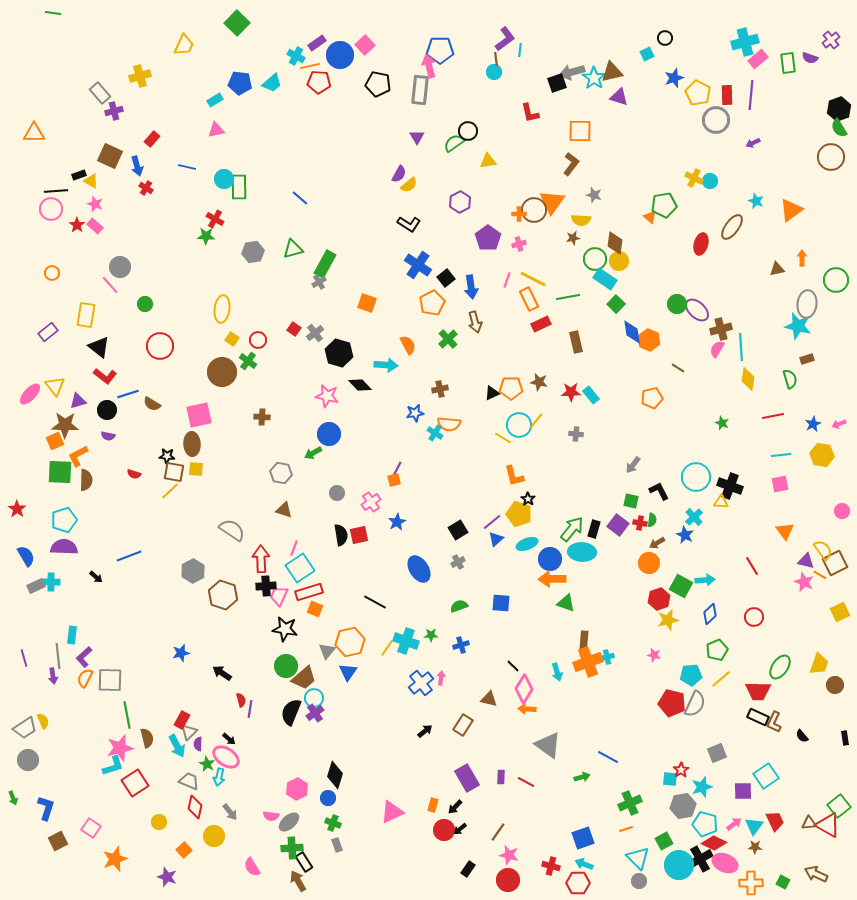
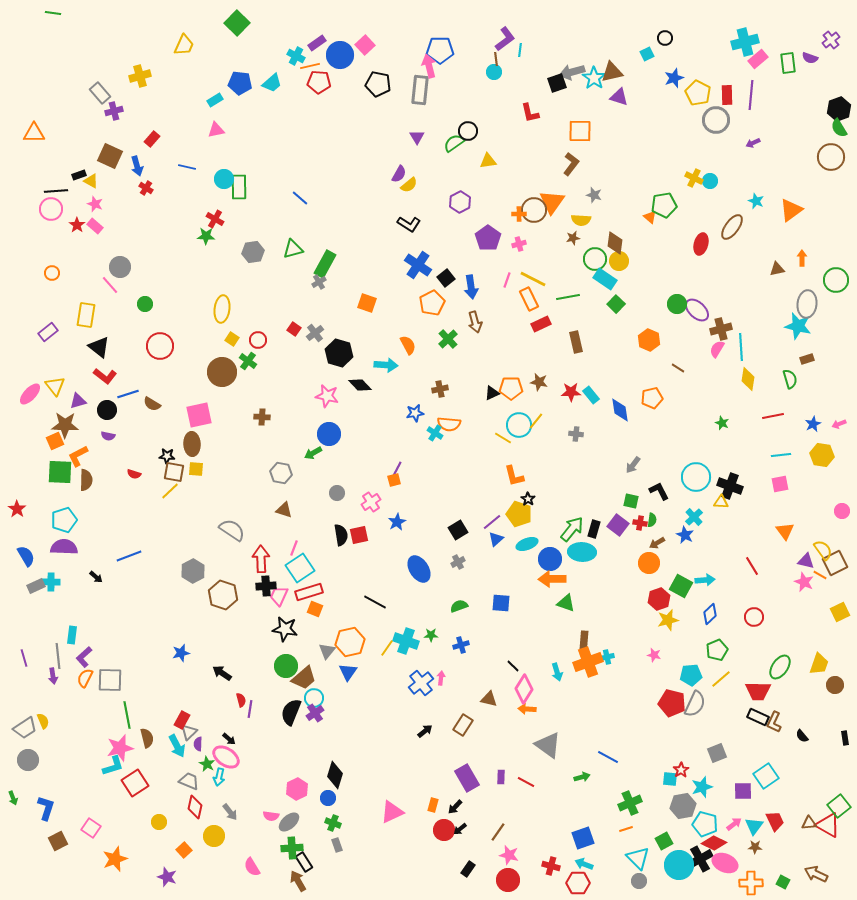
blue diamond at (632, 332): moved 12 px left, 78 px down
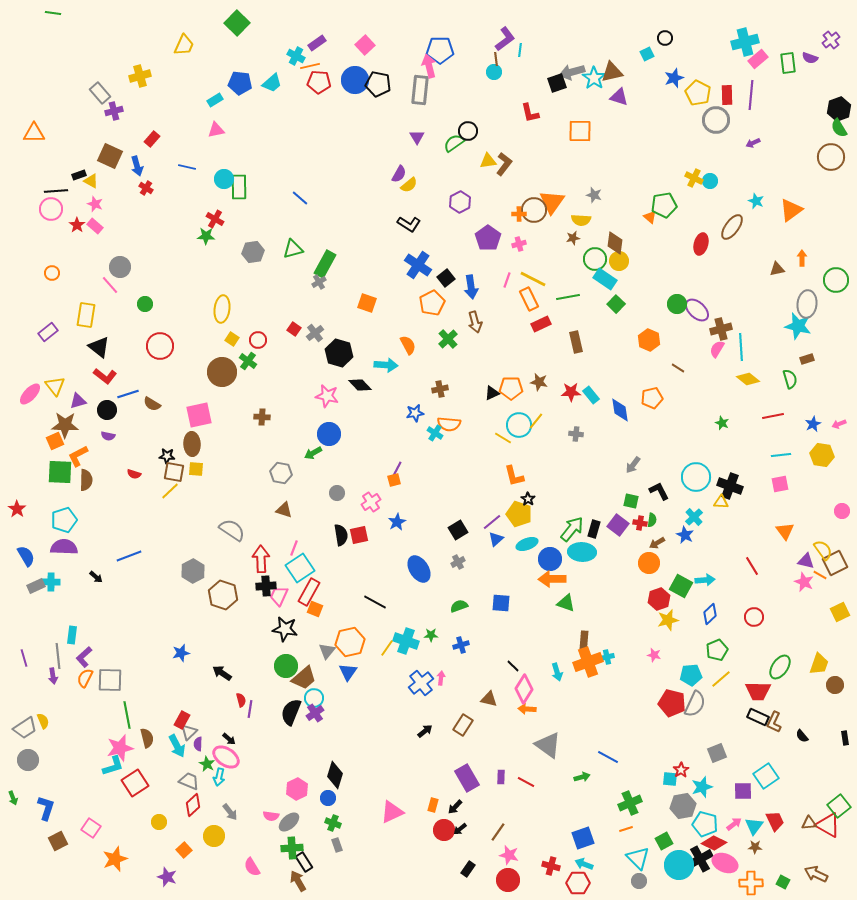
blue circle at (340, 55): moved 15 px right, 25 px down
brown L-shape at (571, 164): moved 67 px left
yellow diamond at (748, 379): rotated 60 degrees counterclockwise
red rectangle at (309, 592): rotated 44 degrees counterclockwise
red diamond at (195, 807): moved 2 px left, 2 px up; rotated 35 degrees clockwise
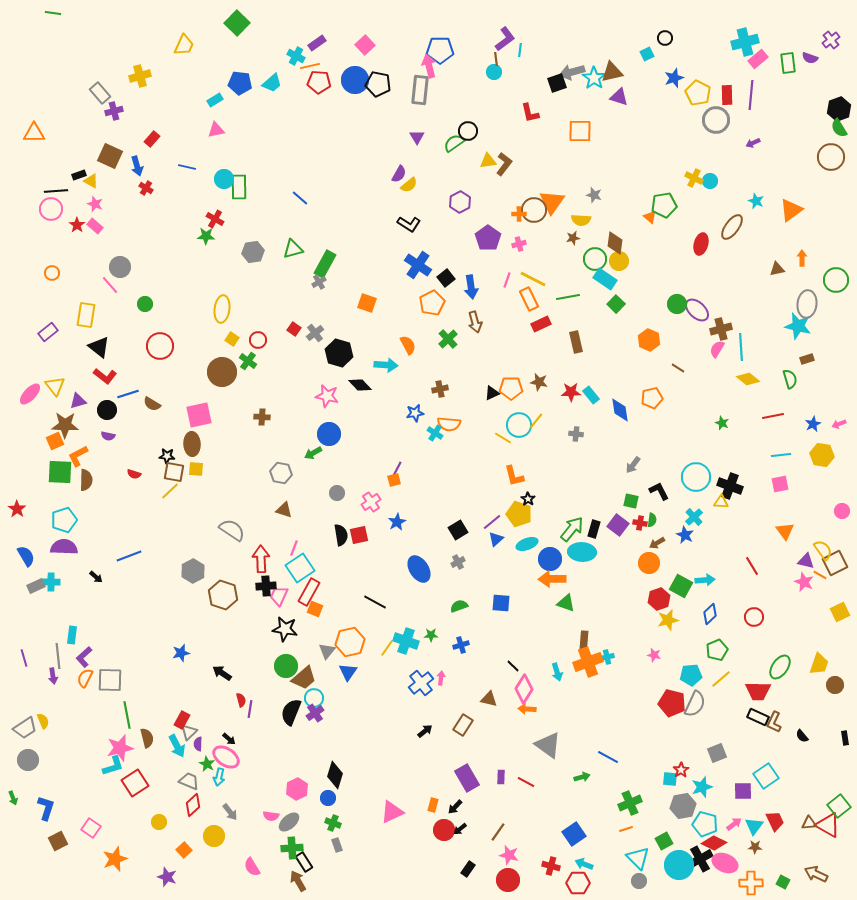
blue square at (583, 838): moved 9 px left, 4 px up; rotated 15 degrees counterclockwise
